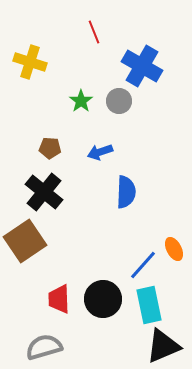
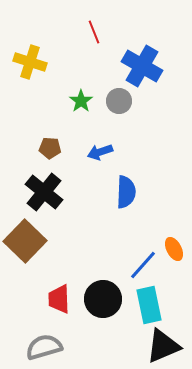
brown square: rotated 12 degrees counterclockwise
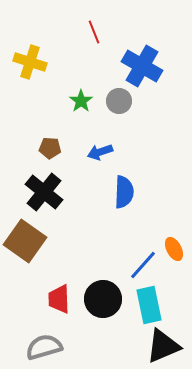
blue semicircle: moved 2 px left
brown square: rotated 9 degrees counterclockwise
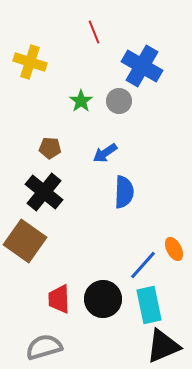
blue arrow: moved 5 px right, 1 px down; rotated 15 degrees counterclockwise
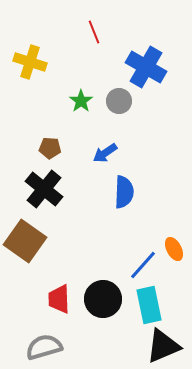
blue cross: moved 4 px right, 1 px down
black cross: moved 3 px up
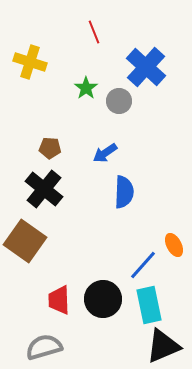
blue cross: rotated 12 degrees clockwise
green star: moved 5 px right, 13 px up
orange ellipse: moved 4 px up
red trapezoid: moved 1 px down
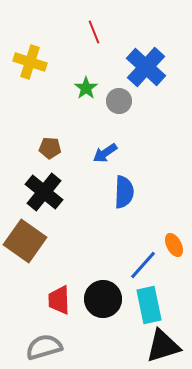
black cross: moved 3 px down
black triangle: rotated 6 degrees clockwise
